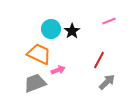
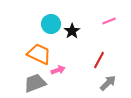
cyan circle: moved 5 px up
gray arrow: moved 1 px right, 1 px down
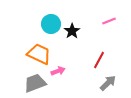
pink arrow: moved 1 px down
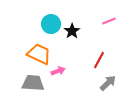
gray trapezoid: moved 2 px left; rotated 25 degrees clockwise
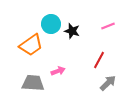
pink line: moved 1 px left, 5 px down
black star: rotated 21 degrees counterclockwise
orange trapezoid: moved 8 px left, 9 px up; rotated 120 degrees clockwise
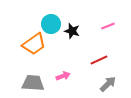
orange trapezoid: moved 3 px right, 1 px up
red line: rotated 36 degrees clockwise
pink arrow: moved 5 px right, 5 px down
gray arrow: moved 1 px down
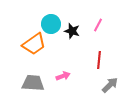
pink line: moved 10 px left, 1 px up; rotated 40 degrees counterclockwise
red line: rotated 60 degrees counterclockwise
gray arrow: moved 2 px right, 1 px down
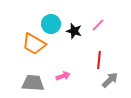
pink line: rotated 16 degrees clockwise
black star: moved 2 px right
orange trapezoid: rotated 65 degrees clockwise
gray arrow: moved 5 px up
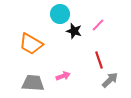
cyan circle: moved 9 px right, 10 px up
orange trapezoid: moved 3 px left
red line: rotated 24 degrees counterclockwise
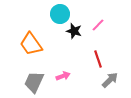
orange trapezoid: rotated 25 degrees clockwise
red line: moved 1 px left, 1 px up
gray trapezoid: moved 1 px right, 1 px up; rotated 70 degrees counterclockwise
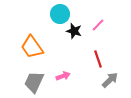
orange trapezoid: moved 1 px right, 3 px down
